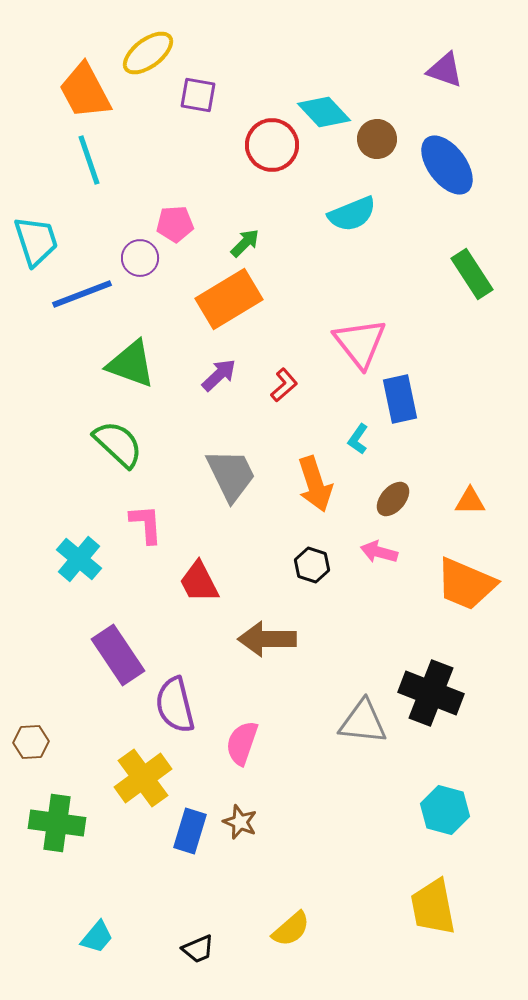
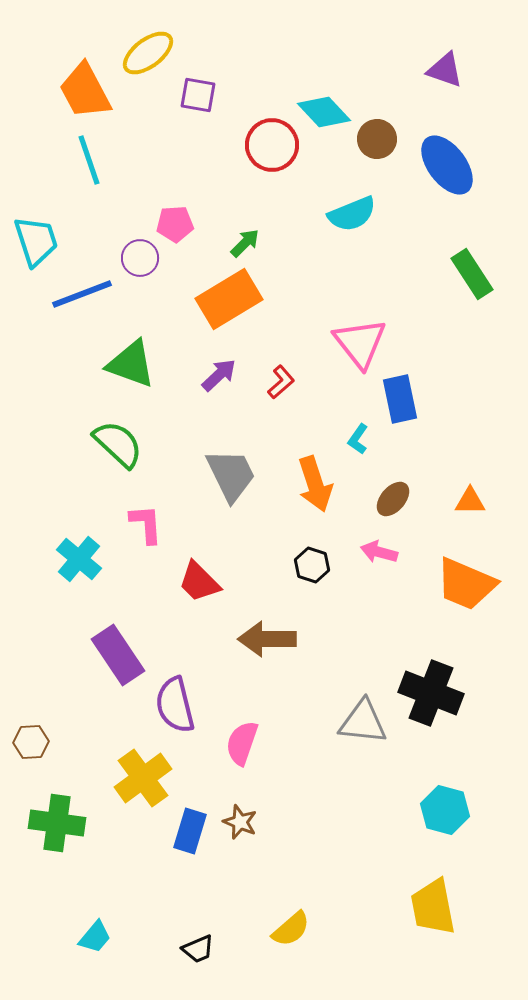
red L-shape at (284, 385): moved 3 px left, 3 px up
red trapezoid at (199, 582): rotated 18 degrees counterclockwise
cyan trapezoid at (97, 937): moved 2 px left
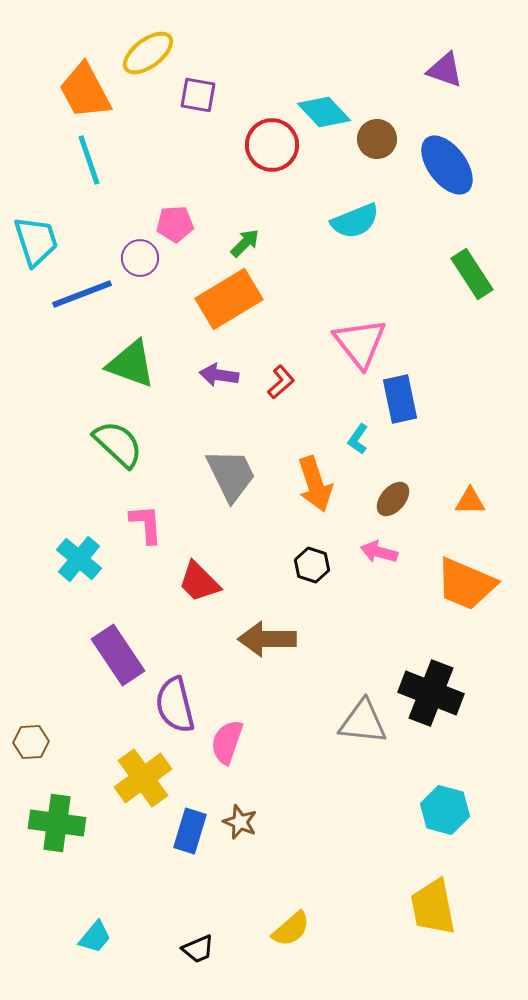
cyan semicircle at (352, 214): moved 3 px right, 7 px down
purple arrow at (219, 375): rotated 129 degrees counterclockwise
pink semicircle at (242, 743): moved 15 px left, 1 px up
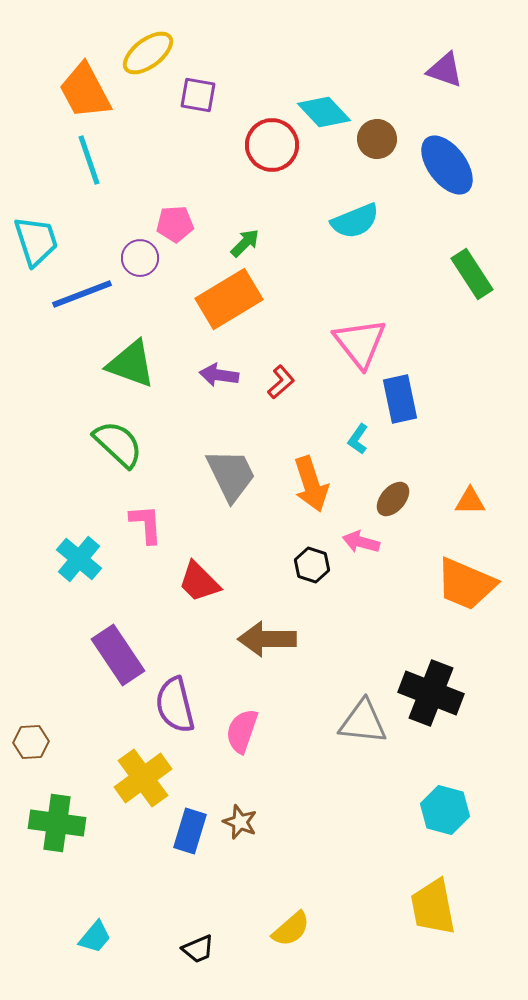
orange arrow at (315, 484): moved 4 px left
pink arrow at (379, 552): moved 18 px left, 10 px up
pink semicircle at (227, 742): moved 15 px right, 11 px up
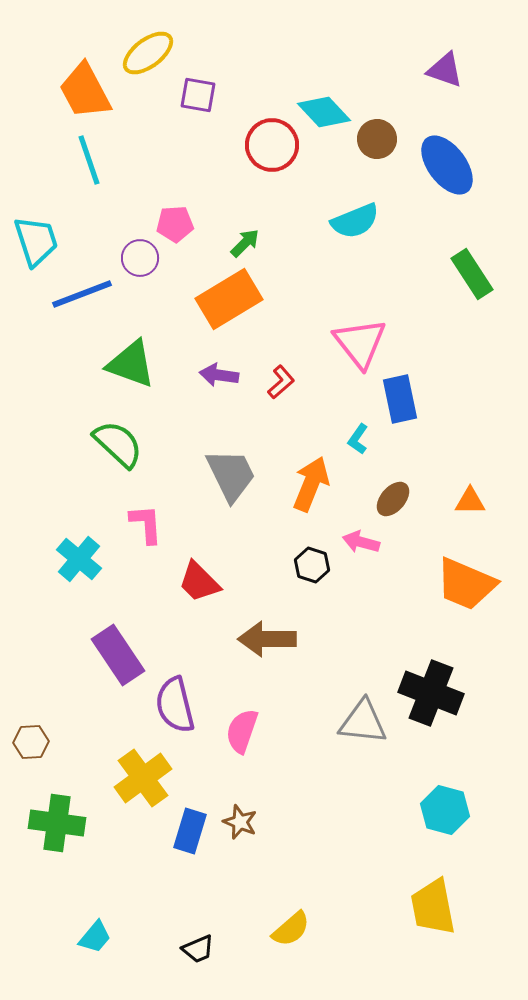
orange arrow at (311, 484): rotated 140 degrees counterclockwise
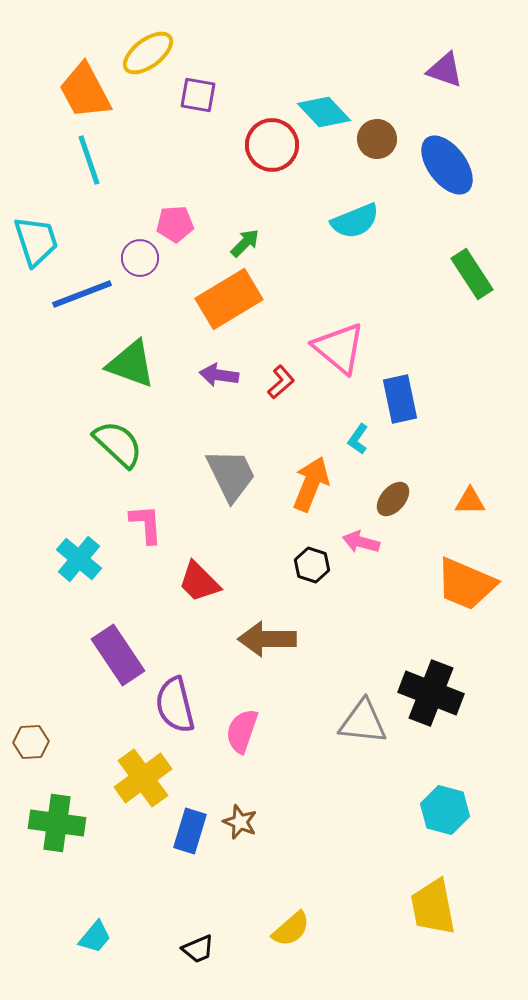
pink triangle at (360, 343): moved 21 px left, 5 px down; rotated 12 degrees counterclockwise
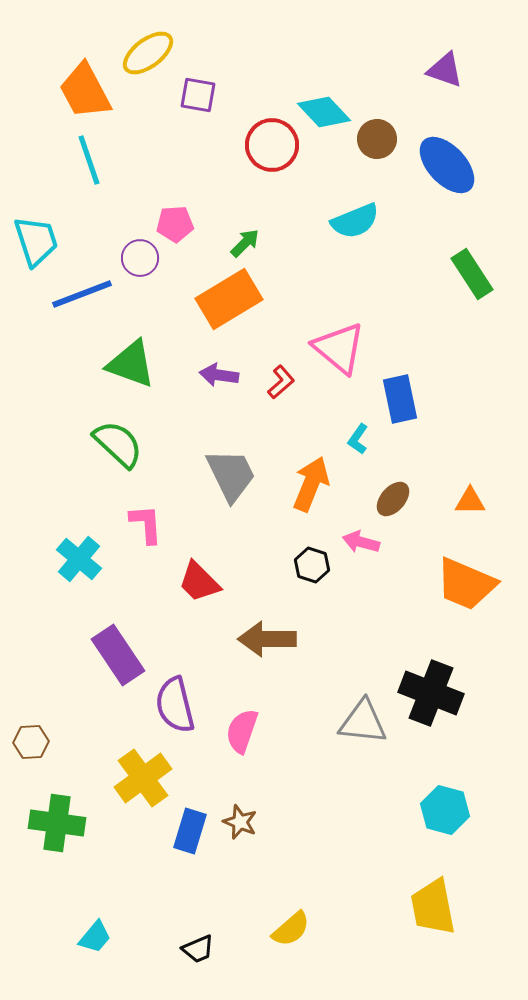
blue ellipse at (447, 165): rotated 6 degrees counterclockwise
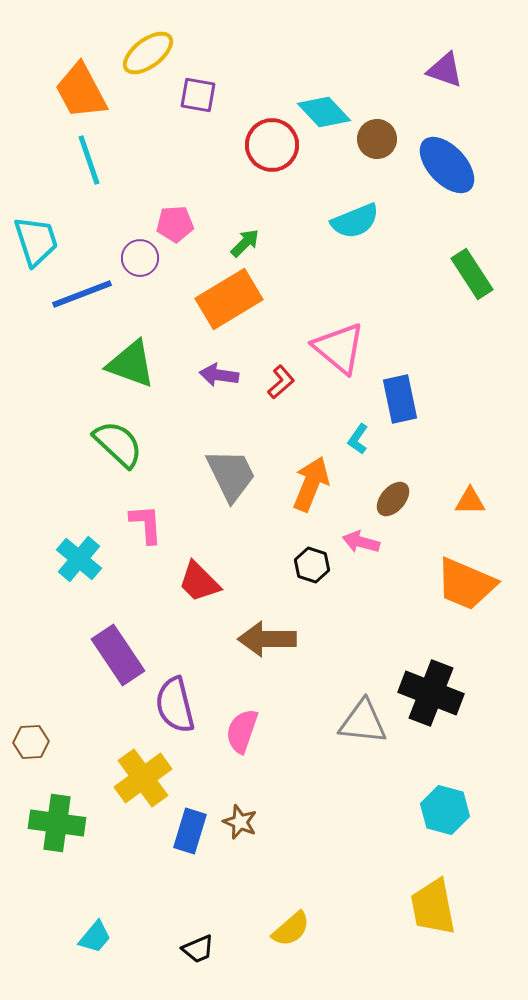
orange trapezoid at (85, 91): moved 4 px left
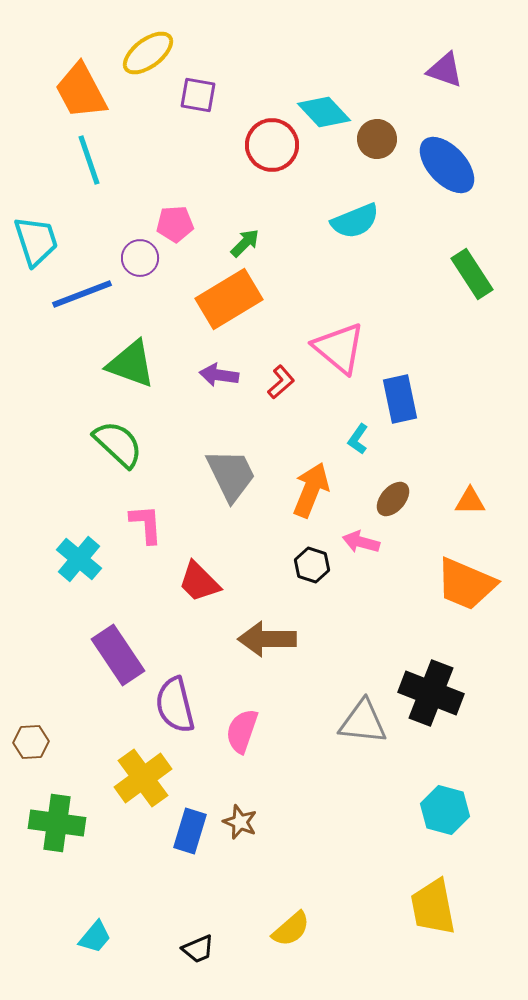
orange arrow at (311, 484): moved 6 px down
